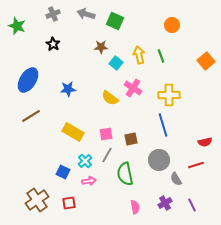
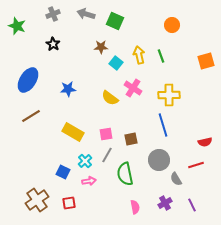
orange square: rotated 24 degrees clockwise
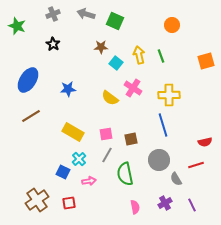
cyan cross: moved 6 px left, 2 px up
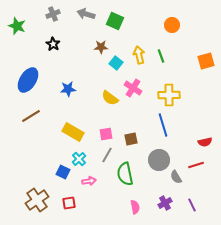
gray semicircle: moved 2 px up
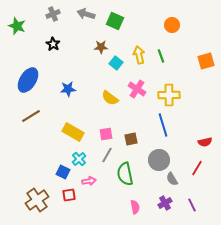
pink cross: moved 4 px right, 1 px down
red line: moved 1 px right, 3 px down; rotated 42 degrees counterclockwise
gray semicircle: moved 4 px left, 2 px down
red square: moved 8 px up
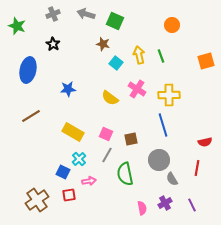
brown star: moved 2 px right, 3 px up; rotated 16 degrees clockwise
blue ellipse: moved 10 px up; rotated 20 degrees counterclockwise
pink square: rotated 32 degrees clockwise
red line: rotated 21 degrees counterclockwise
pink semicircle: moved 7 px right, 1 px down
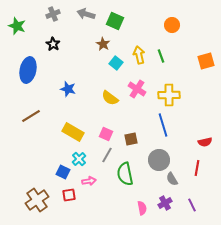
brown star: rotated 16 degrees clockwise
blue star: rotated 21 degrees clockwise
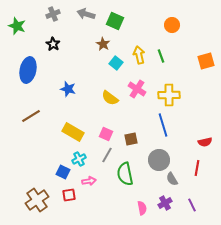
cyan cross: rotated 16 degrees clockwise
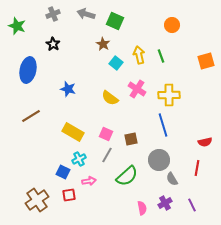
green semicircle: moved 2 px right, 2 px down; rotated 120 degrees counterclockwise
